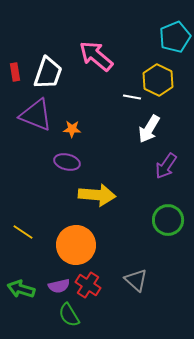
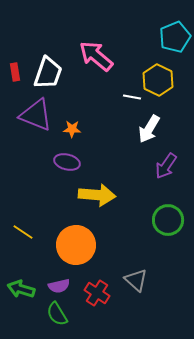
red cross: moved 9 px right, 8 px down
green semicircle: moved 12 px left, 1 px up
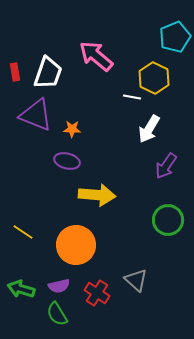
yellow hexagon: moved 4 px left, 2 px up
purple ellipse: moved 1 px up
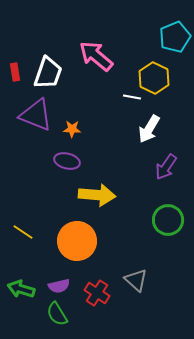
purple arrow: moved 1 px down
orange circle: moved 1 px right, 4 px up
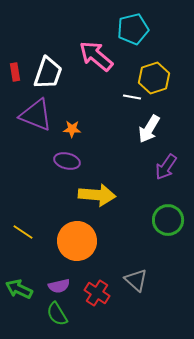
cyan pentagon: moved 42 px left, 8 px up; rotated 8 degrees clockwise
yellow hexagon: rotated 16 degrees clockwise
green arrow: moved 2 px left; rotated 8 degrees clockwise
